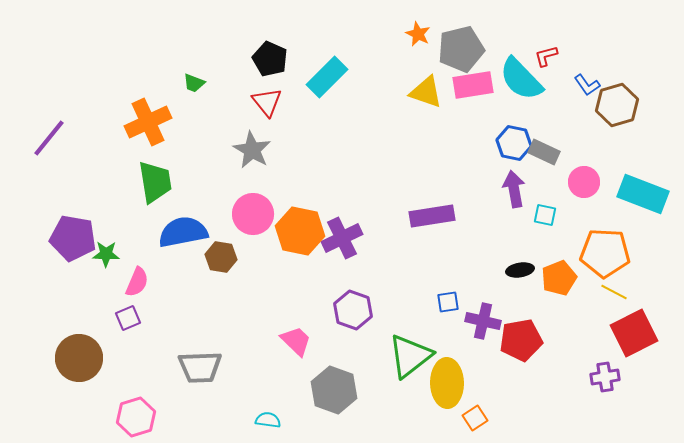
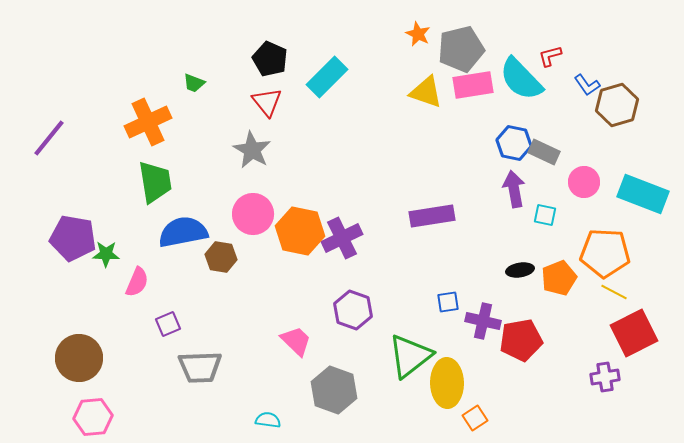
red L-shape at (546, 56): moved 4 px right
purple square at (128, 318): moved 40 px right, 6 px down
pink hexagon at (136, 417): moved 43 px left; rotated 12 degrees clockwise
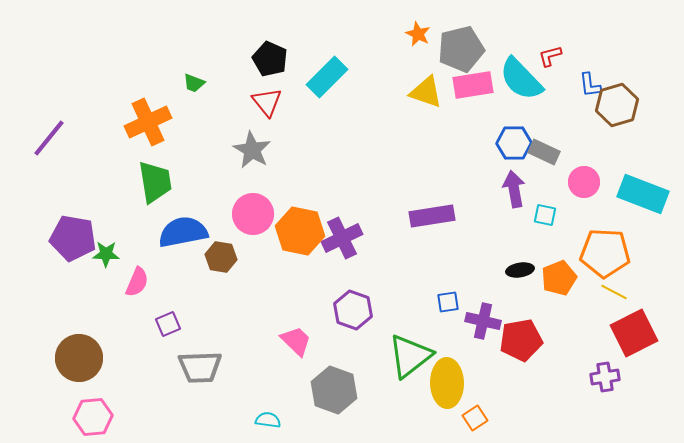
blue L-shape at (587, 85): moved 3 px right; rotated 28 degrees clockwise
blue hexagon at (514, 143): rotated 12 degrees counterclockwise
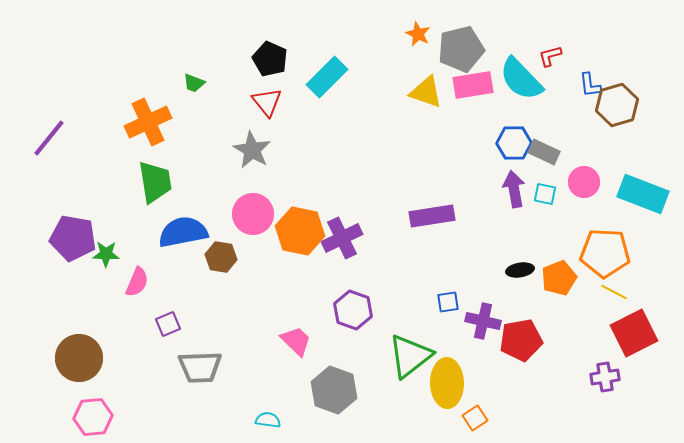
cyan square at (545, 215): moved 21 px up
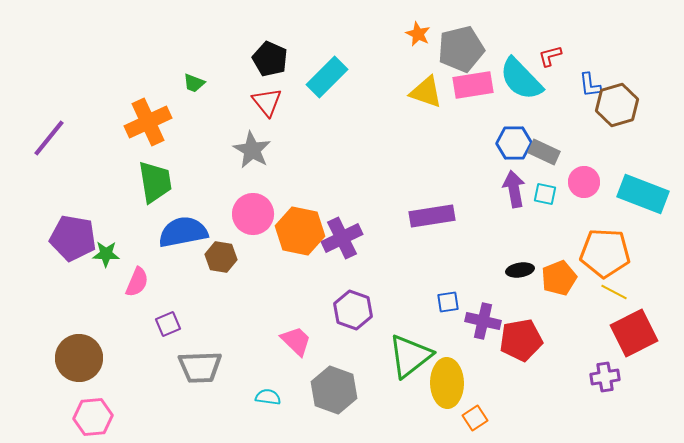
cyan semicircle at (268, 420): moved 23 px up
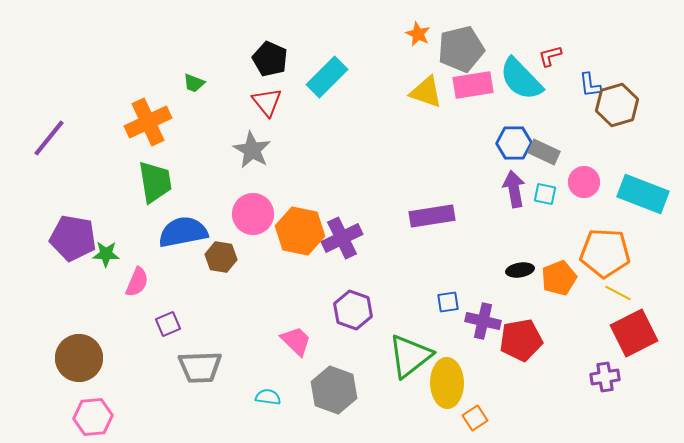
yellow line at (614, 292): moved 4 px right, 1 px down
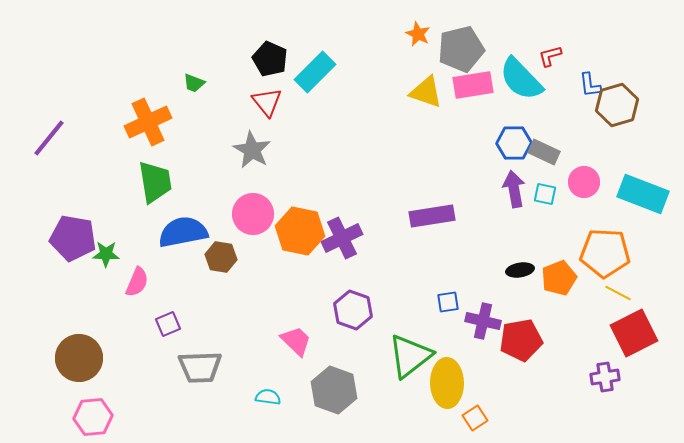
cyan rectangle at (327, 77): moved 12 px left, 5 px up
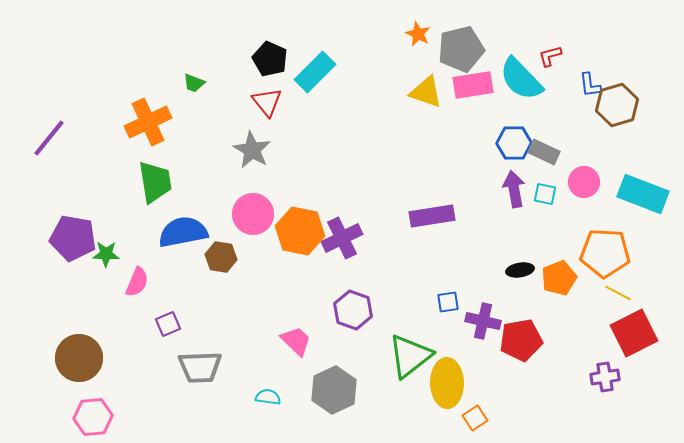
gray hexagon at (334, 390): rotated 15 degrees clockwise
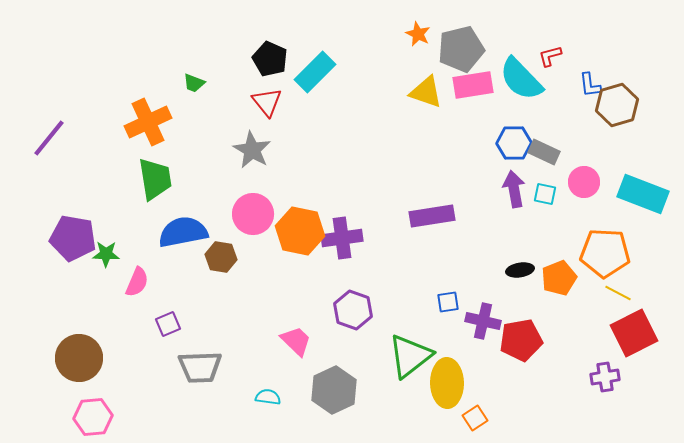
green trapezoid at (155, 182): moved 3 px up
purple cross at (342, 238): rotated 18 degrees clockwise
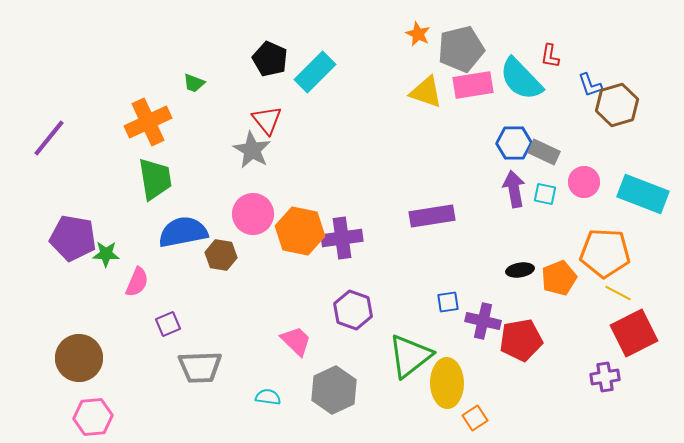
red L-shape at (550, 56): rotated 65 degrees counterclockwise
blue L-shape at (590, 85): rotated 12 degrees counterclockwise
red triangle at (267, 102): moved 18 px down
brown hexagon at (221, 257): moved 2 px up
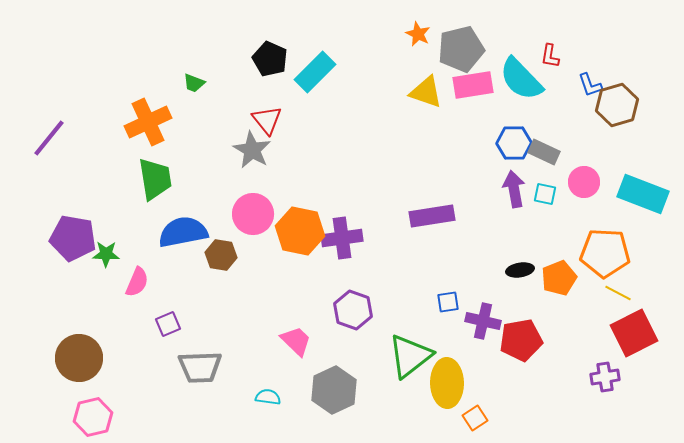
pink hexagon at (93, 417): rotated 9 degrees counterclockwise
